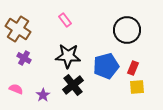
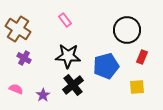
red rectangle: moved 9 px right, 11 px up
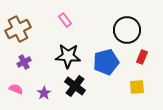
brown cross: rotated 30 degrees clockwise
purple cross: moved 4 px down; rotated 32 degrees clockwise
blue pentagon: moved 4 px up
black cross: moved 2 px right, 1 px down; rotated 15 degrees counterclockwise
purple star: moved 1 px right, 2 px up
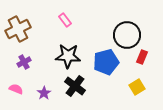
black circle: moved 5 px down
yellow square: rotated 28 degrees counterclockwise
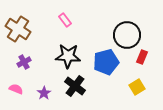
brown cross: rotated 30 degrees counterclockwise
